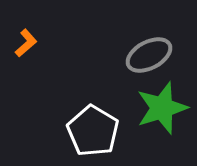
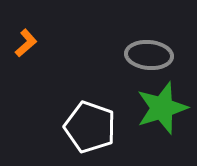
gray ellipse: rotated 33 degrees clockwise
white pentagon: moved 3 px left, 4 px up; rotated 12 degrees counterclockwise
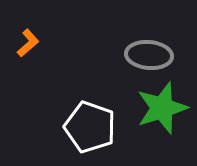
orange L-shape: moved 2 px right
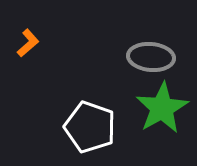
gray ellipse: moved 2 px right, 2 px down
green star: rotated 12 degrees counterclockwise
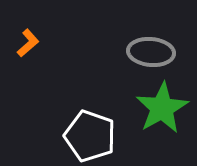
gray ellipse: moved 5 px up
white pentagon: moved 9 px down
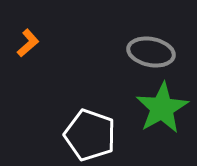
gray ellipse: rotated 6 degrees clockwise
white pentagon: moved 1 px up
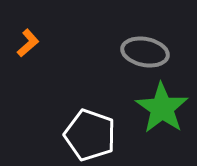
gray ellipse: moved 6 px left
green star: rotated 8 degrees counterclockwise
